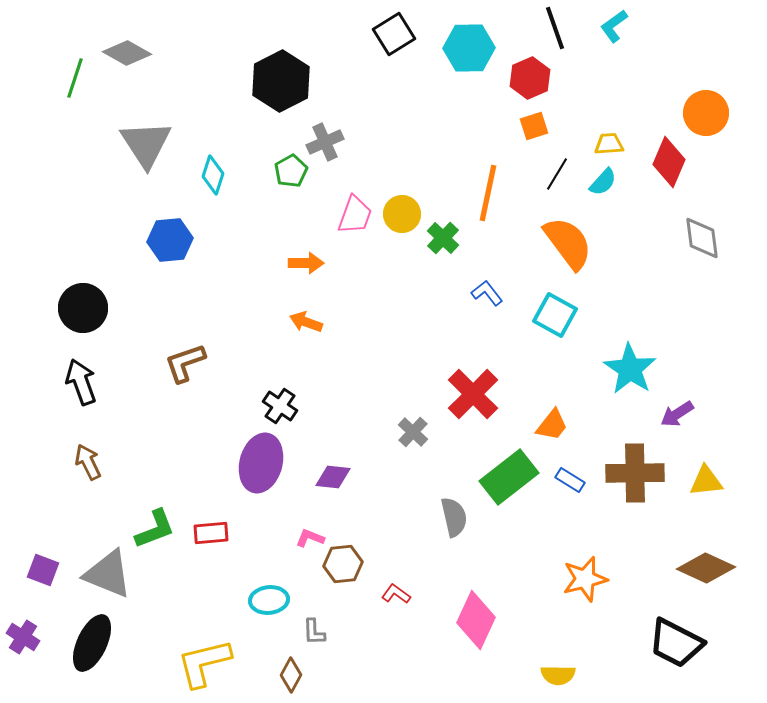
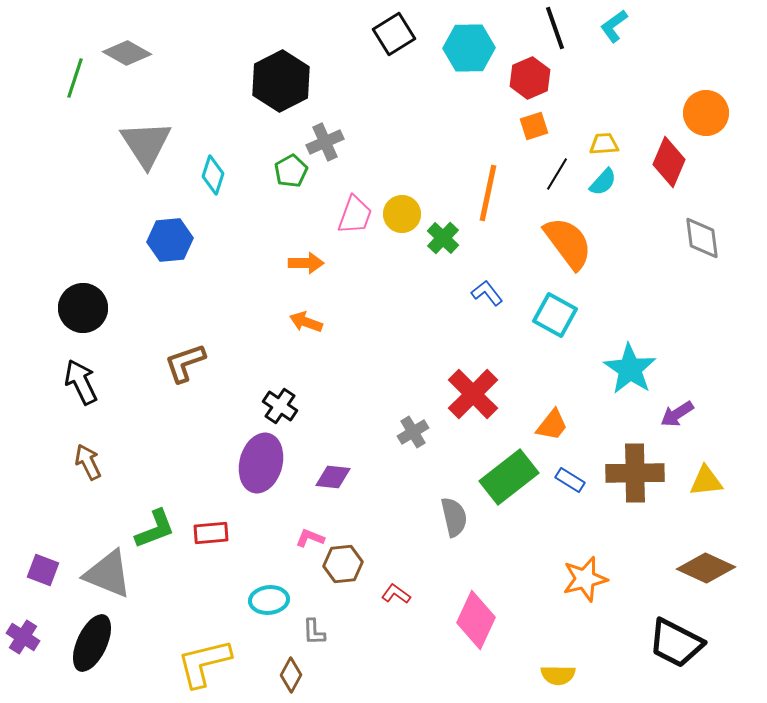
yellow trapezoid at (609, 144): moved 5 px left
black arrow at (81, 382): rotated 6 degrees counterclockwise
gray cross at (413, 432): rotated 16 degrees clockwise
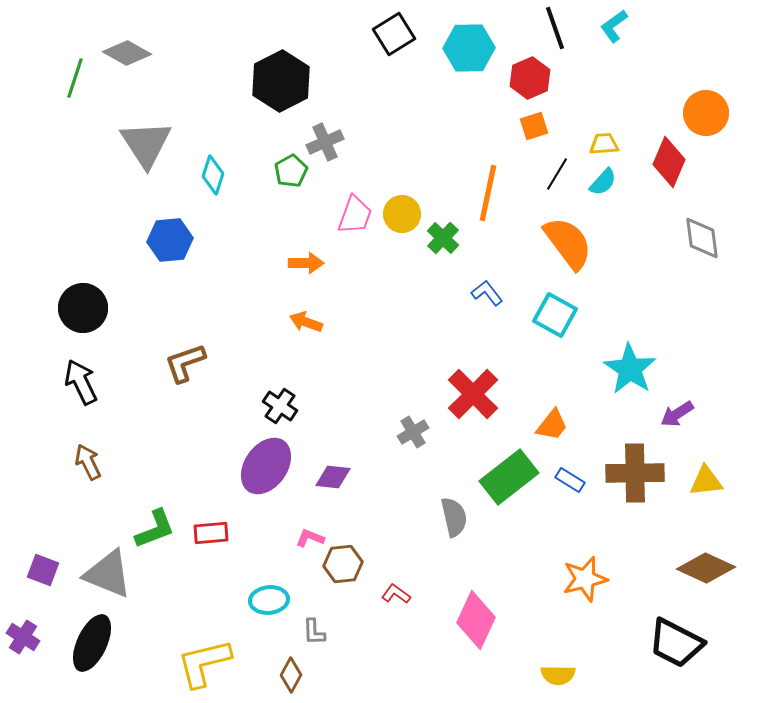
purple ellipse at (261, 463): moved 5 px right, 3 px down; rotated 20 degrees clockwise
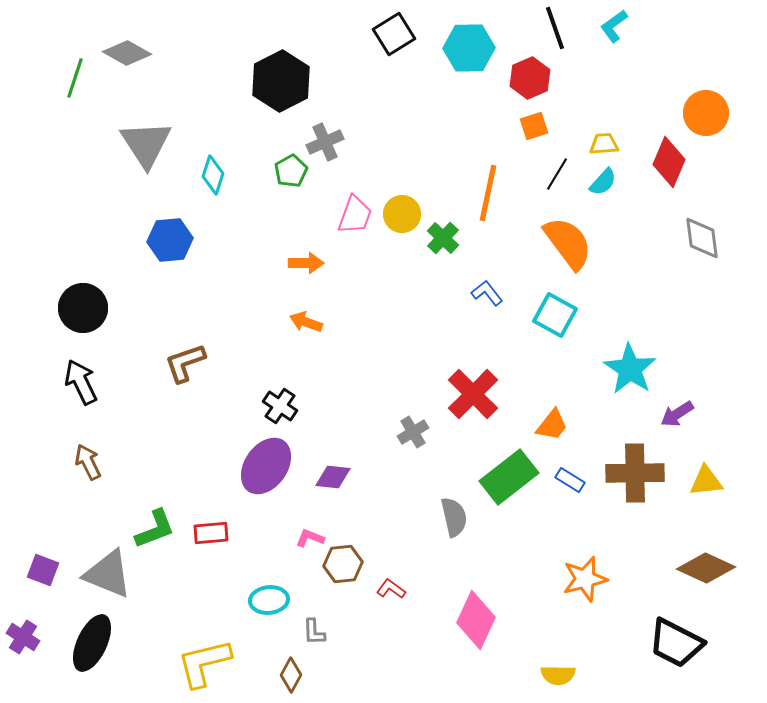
red L-shape at (396, 594): moved 5 px left, 5 px up
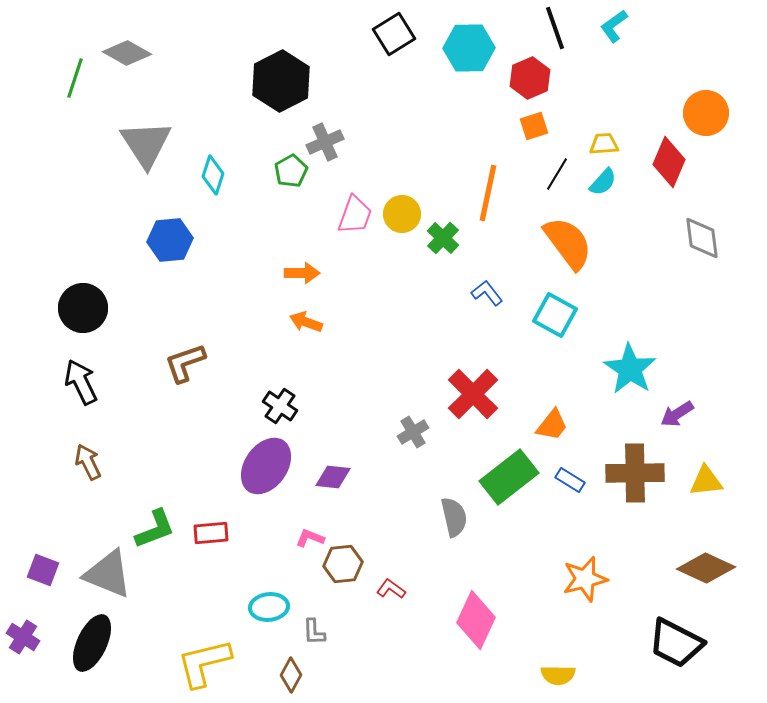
orange arrow at (306, 263): moved 4 px left, 10 px down
cyan ellipse at (269, 600): moved 7 px down
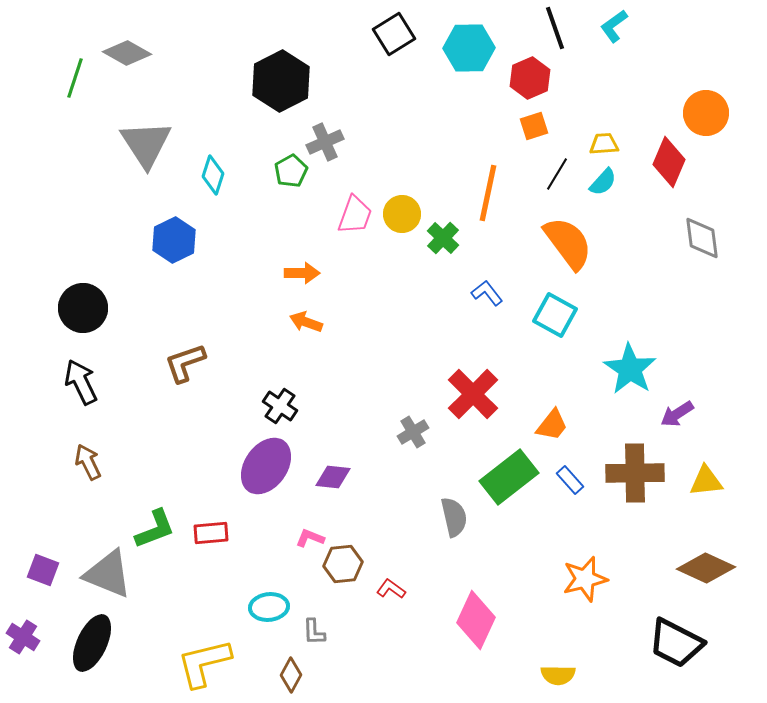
blue hexagon at (170, 240): moved 4 px right; rotated 21 degrees counterclockwise
blue rectangle at (570, 480): rotated 16 degrees clockwise
